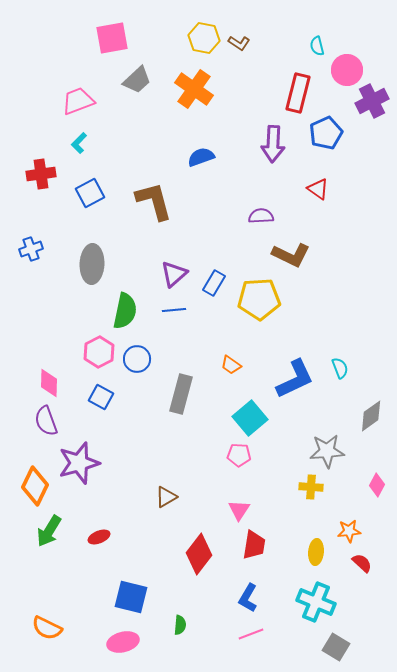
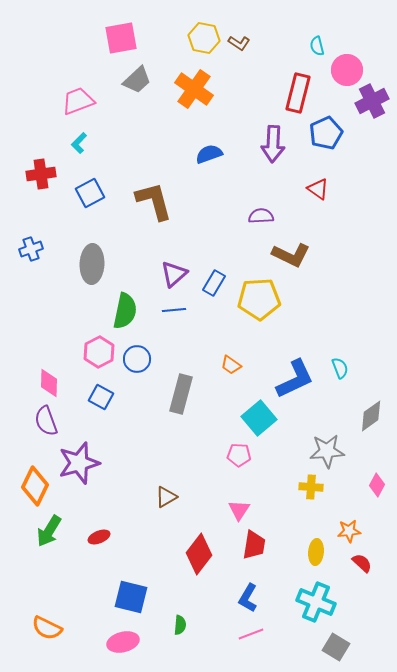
pink square at (112, 38): moved 9 px right
blue semicircle at (201, 157): moved 8 px right, 3 px up
cyan square at (250, 418): moved 9 px right
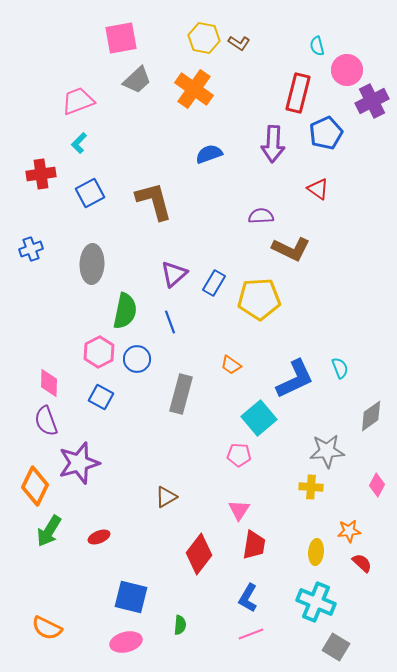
brown L-shape at (291, 255): moved 6 px up
blue line at (174, 310): moved 4 px left, 12 px down; rotated 75 degrees clockwise
pink ellipse at (123, 642): moved 3 px right
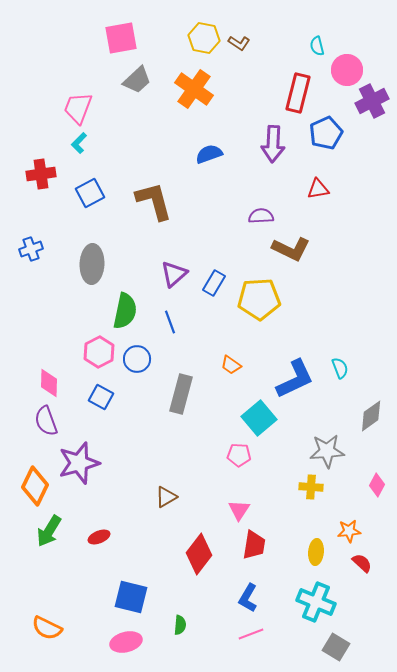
pink trapezoid at (78, 101): moved 7 px down; rotated 48 degrees counterclockwise
red triangle at (318, 189): rotated 45 degrees counterclockwise
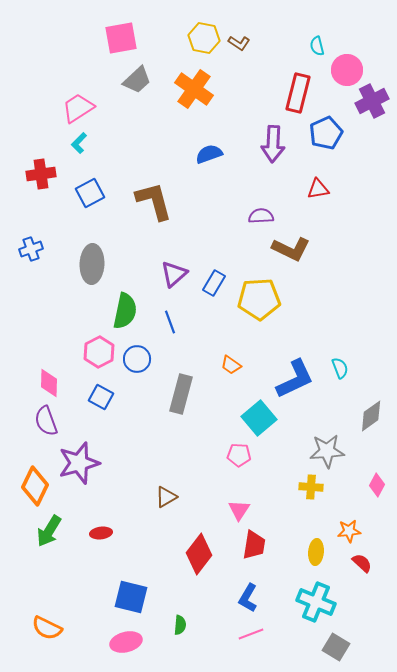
pink trapezoid at (78, 108): rotated 36 degrees clockwise
red ellipse at (99, 537): moved 2 px right, 4 px up; rotated 15 degrees clockwise
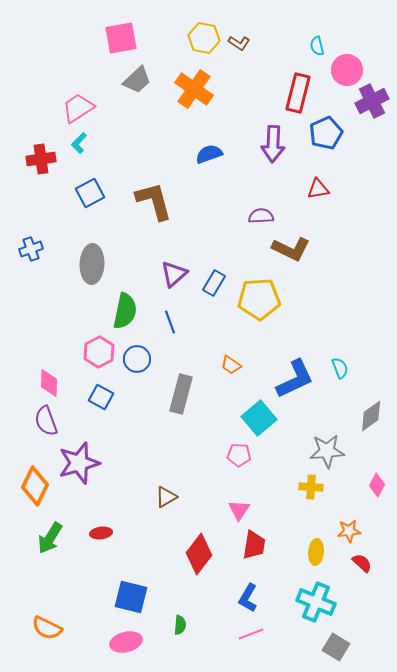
red cross at (41, 174): moved 15 px up
green arrow at (49, 531): moved 1 px right, 7 px down
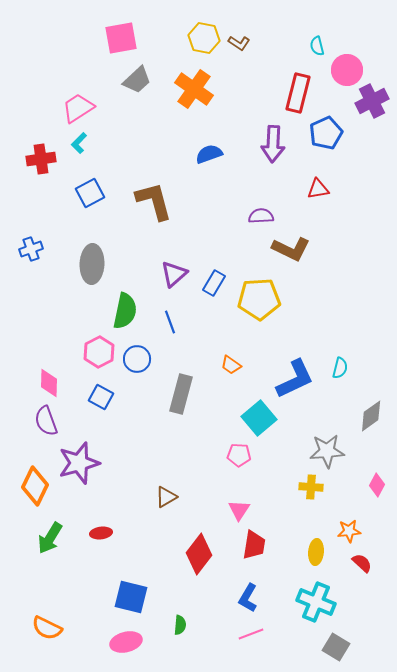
cyan semicircle at (340, 368): rotated 35 degrees clockwise
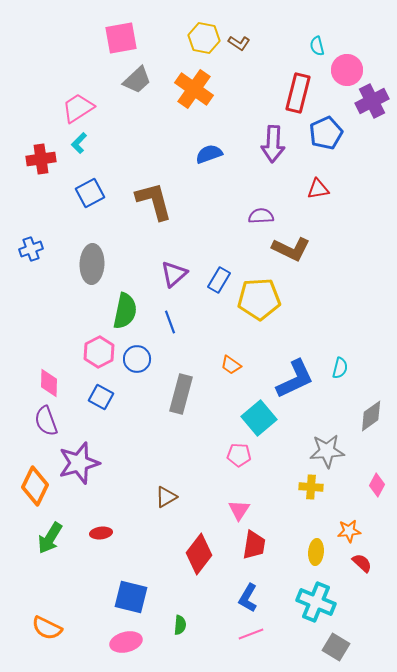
blue rectangle at (214, 283): moved 5 px right, 3 px up
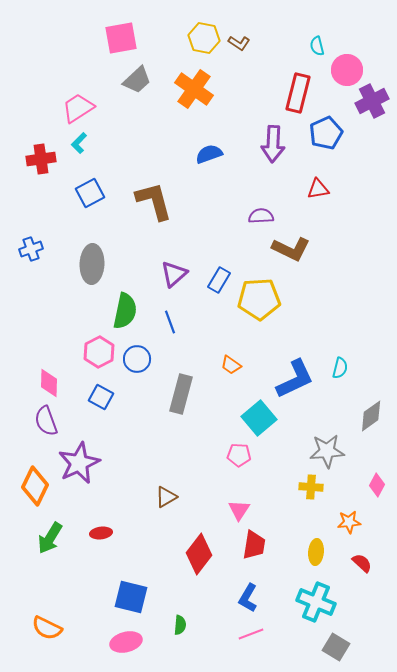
purple star at (79, 463): rotated 9 degrees counterclockwise
orange star at (349, 531): moved 9 px up
